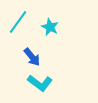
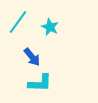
cyan L-shape: rotated 35 degrees counterclockwise
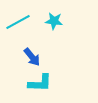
cyan line: rotated 25 degrees clockwise
cyan star: moved 4 px right, 6 px up; rotated 18 degrees counterclockwise
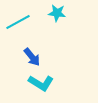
cyan star: moved 3 px right, 8 px up
cyan L-shape: moved 1 px right; rotated 30 degrees clockwise
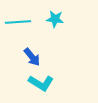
cyan star: moved 2 px left, 6 px down
cyan line: rotated 25 degrees clockwise
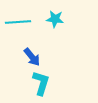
cyan L-shape: rotated 105 degrees counterclockwise
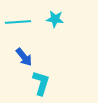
blue arrow: moved 8 px left
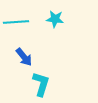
cyan line: moved 2 px left
cyan L-shape: moved 1 px down
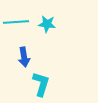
cyan star: moved 8 px left, 5 px down
blue arrow: rotated 30 degrees clockwise
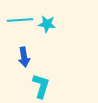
cyan line: moved 4 px right, 2 px up
cyan L-shape: moved 2 px down
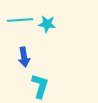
cyan L-shape: moved 1 px left
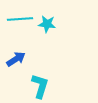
cyan line: moved 1 px up
blue arrow: moved 8 px left, 2 px down; rotated 114 degrees counterclockwise
